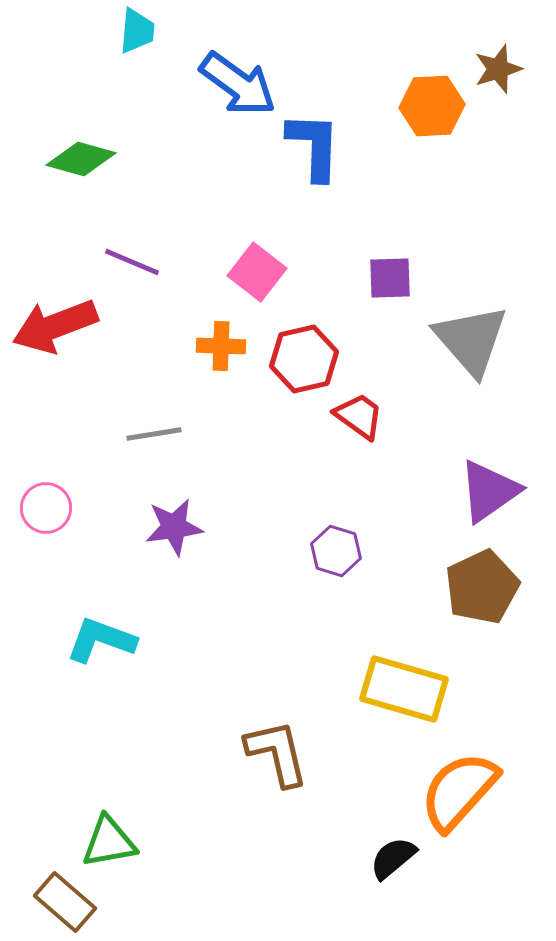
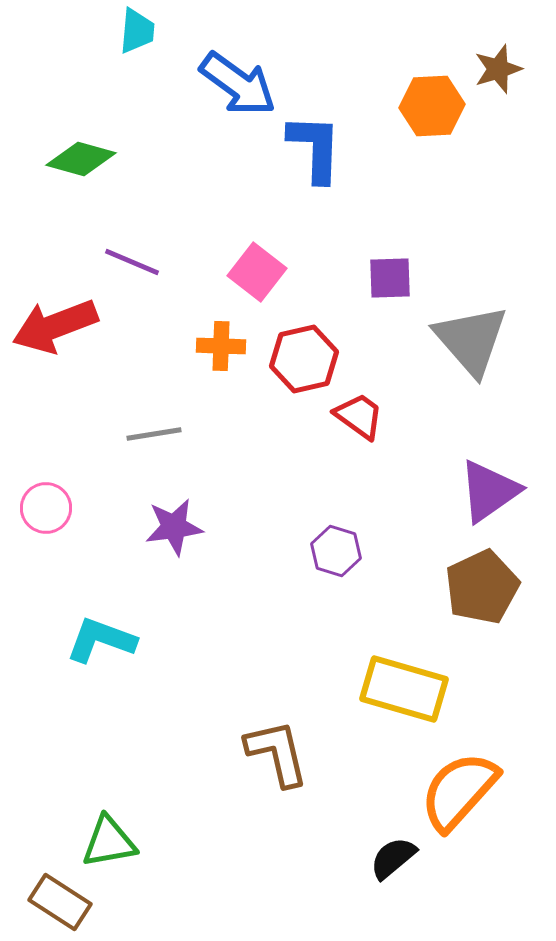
blue L-shape: moved 1 px right, 2 px down
brown rectangle: moved 5 px left; rotated 8 degrees counterclockwise
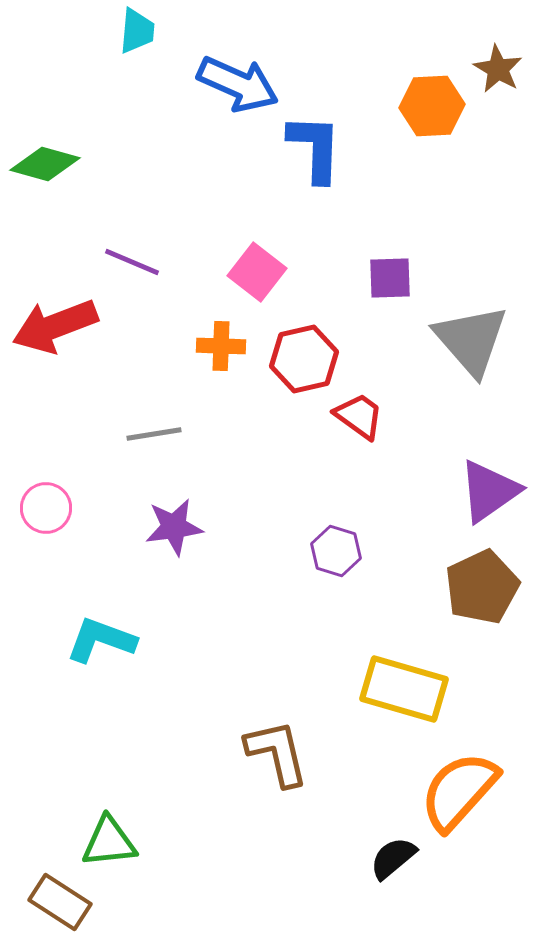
brown star: rotated 24 degrees counterclockwise
blue arrow: rotated 12 degrees counterclockwise
green diamond: moved 36 px left, 5 px down
green triangle: rotated 4 degrees clockwise
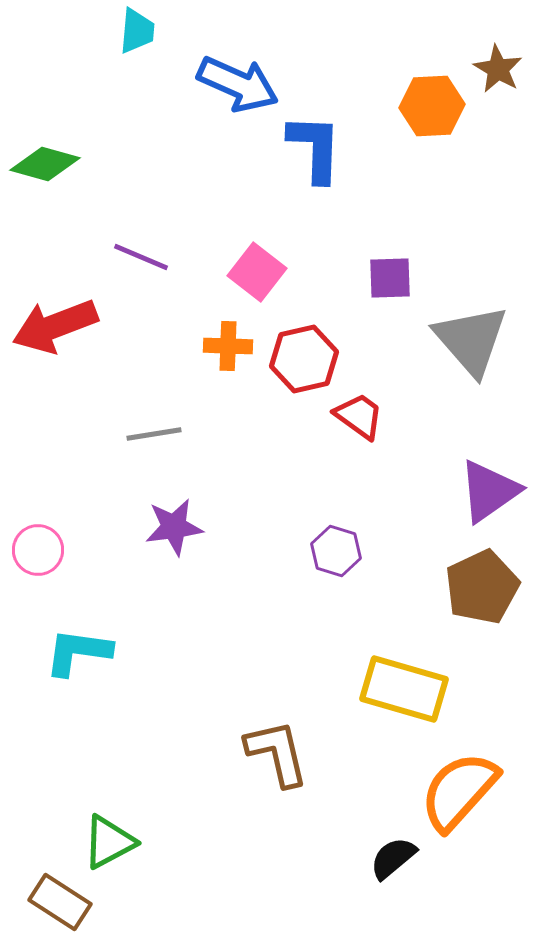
purple line: moved 9 px right, 5 px up
orange cross: moved 7 px right
pink circle: moved 8 px left, 42 px down
cyan L-shape: moved 23 px left, 12 px down; rotated 12 degrees counterclockwise
green triangle: rotated 22 degrees counterclockwise
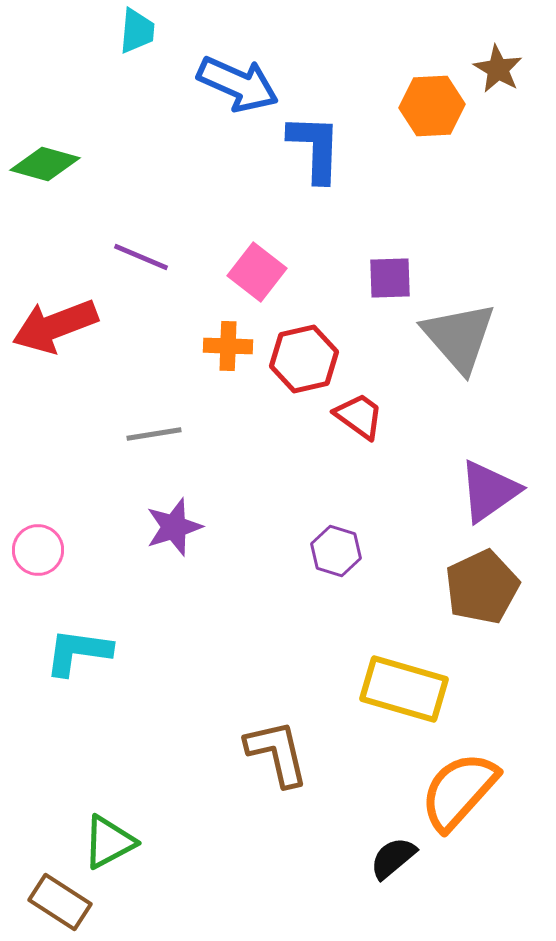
gray triangle: moved 12 px left, 3 px up
purple star: rotated 10 degrees counterclockwise
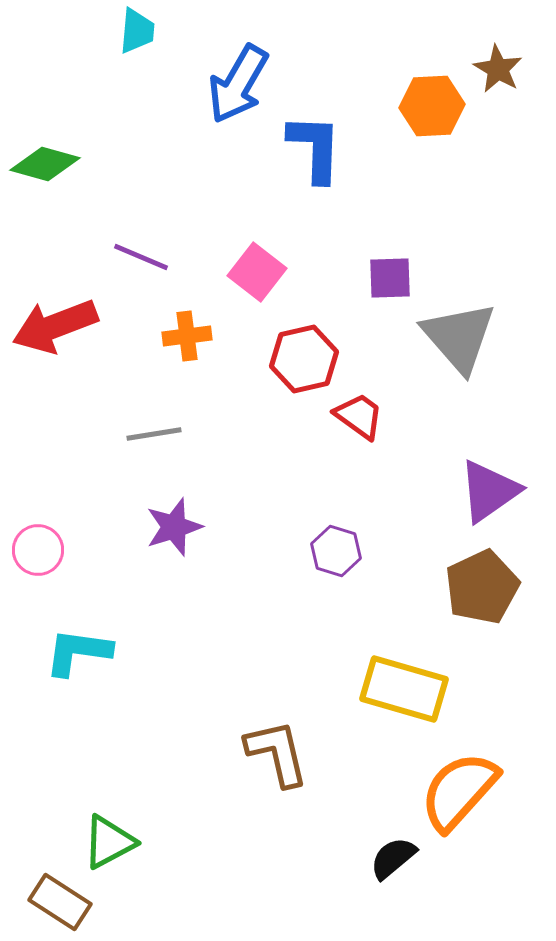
blue arrow: rotated 96 degrees clockwise
orange cross: moved 41 px left, 10 px up; rotated 9 degrees counterclockwise
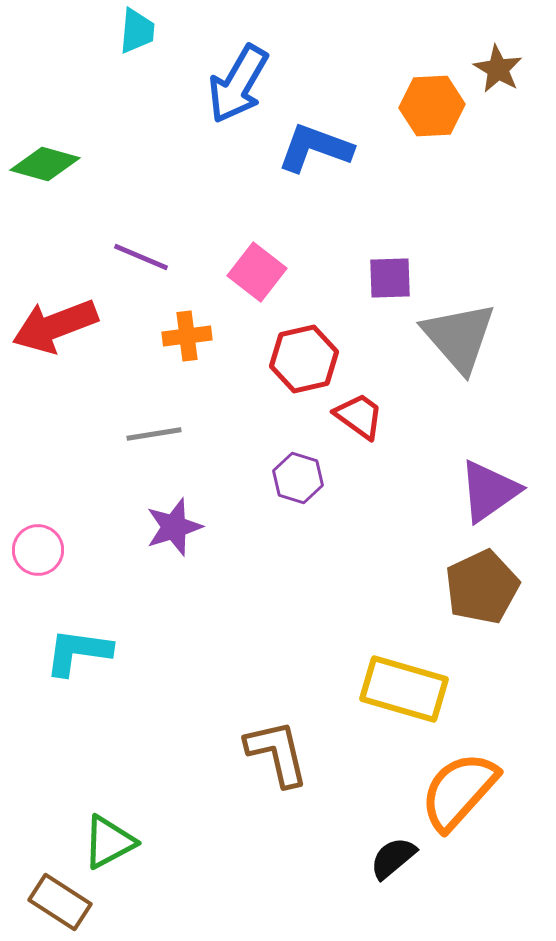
blue L-shape: rotated 72 degrees counterclockwise
purple hexagon: moved 38 px left, 73 px up
